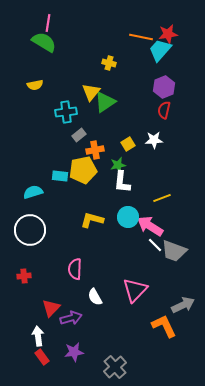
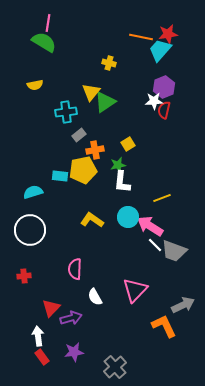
white star: moved 39 px up
yellow L-shape: rotated 20 degrees clockwise
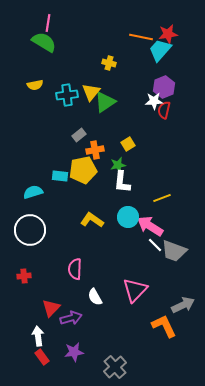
cyan cross: moved 1 px right, 17 px up
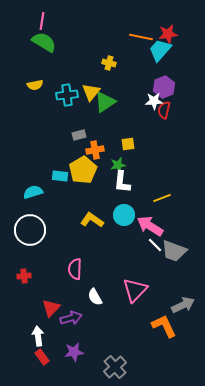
pink line: moved 6 px left, 2 px up
gray rectangle: rotated 24 degrees clockwise
yellow square: rotated 24 degrees clockwise
yellow pentagon: rotated 20 degrees counterclockwise
cyan circle: moved 4 px left, 2 px up
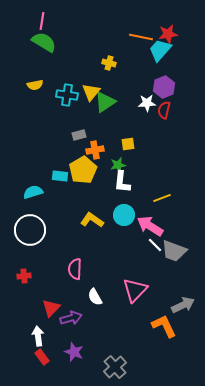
cyan cross: rotated 15 degrees clockwise
white star: moved 7 px left, 2 px down
purple star: rotated 30 degrees clockwise
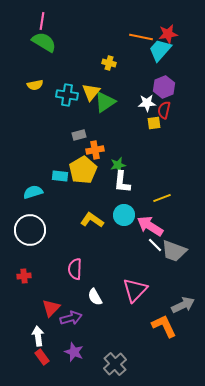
yellow square: moved 26 px right, 21 px up
gray cross: moved 3 px up
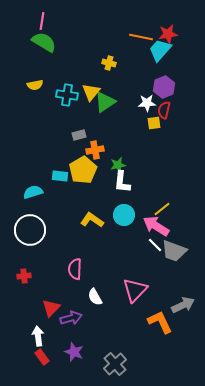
yellow line: moved 11 px down; rotated 18 degrees counterclockwise
pink arrow: moved 6 px right
orange L-shape: moved 4 px left, 4 px up
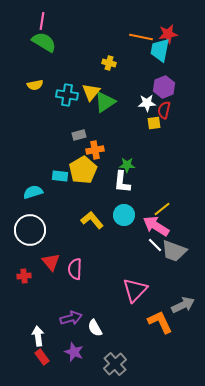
cyan trapezoid: rotated 30 degrees counterclockwise
green star: moved 9 px right; rotated 14 degrees clockwise
yellow L-shape: rotated 15 degrees clockwise
white semicircle: moved 31 px down
red triangle: moved 46 px up; rotated 24 degrees counterclockwise
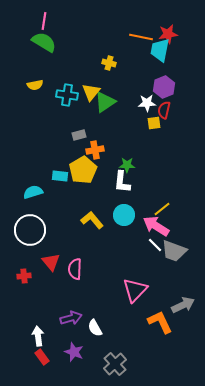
pink line: moved 2 px right
